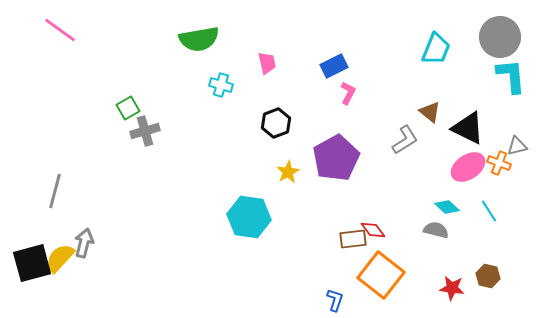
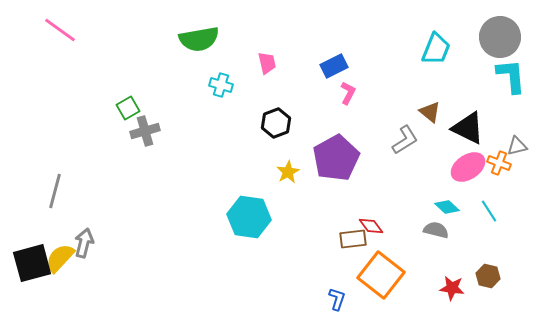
red diamond: moved 2 px left, 4 px up
blue L-shape: moved 2 px right, 1 px up
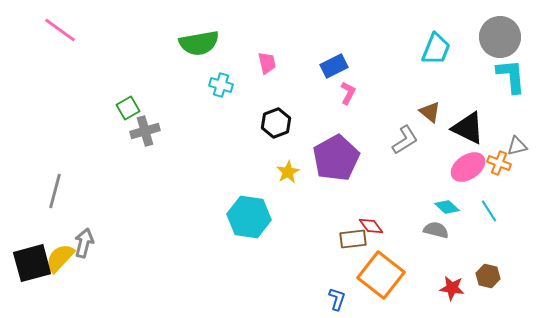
green semicircle: moved 4 px down
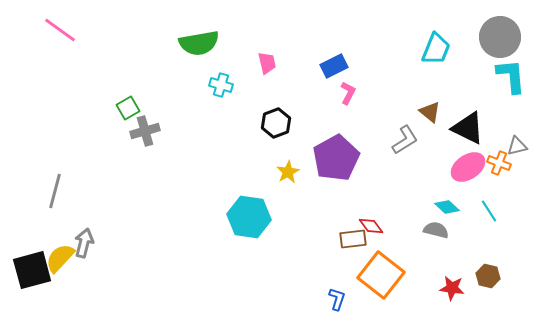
black square: moved 7 px down
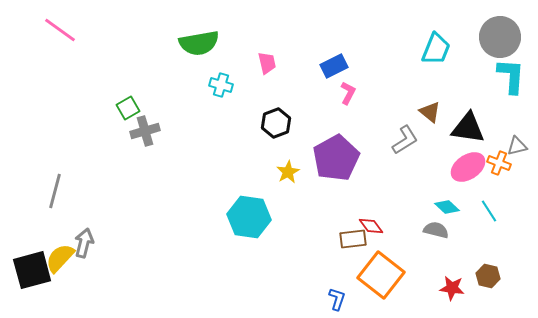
cyan L-shape: rotated 9 degrees clockwise
black triangle: rotated 18 degrees counterclockwise
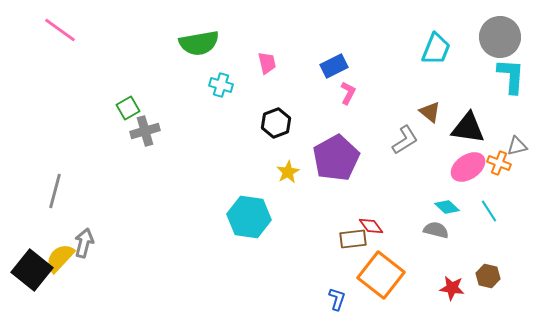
black square: rotated 36 degrees counterclockwise
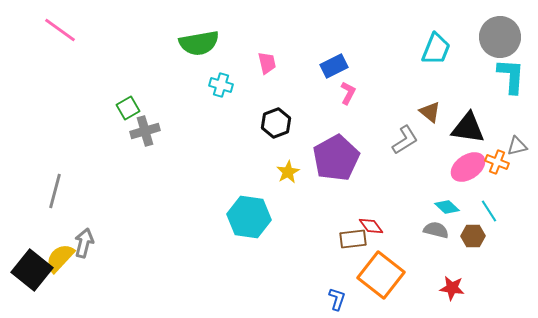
orange cross: moved 2 px left, 1 px up
brown hexagon: moved 15 px left, 40 px up; rotated 15 degrees counterclockwise
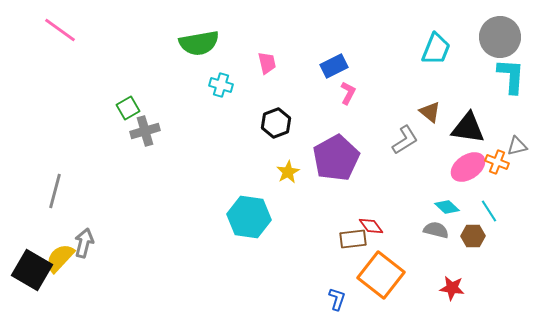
black square: rotated 9 degrees counterclockwise
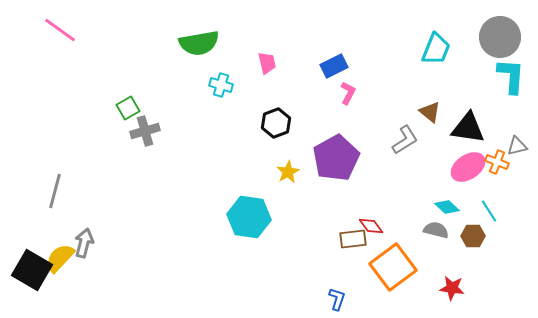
orange square: moved 12 px right, 8 px up; rotated 15 degrees clockwise
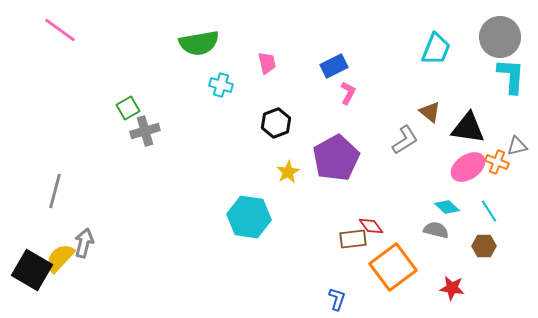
brown hexagon: moved 11 px right, 10 px down
